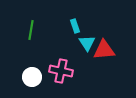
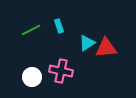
cyan rectangle: moved 16 px left
green line: rotated 54 degrees clockwise
cyan triangle: rotated 30 degrees clockwise
red triangle: moved 2 px right, 2 px up
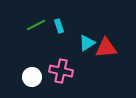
green line: moved 5 px right, 5 px up
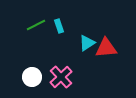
pink cross: moved 6 px down; rotated 35 degrees clockwise
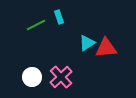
cyan rectangle: moved 9 px up
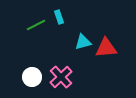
cyan triangle: moved 4 px left, 1 px up; rotated 18 degrees clockwise
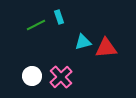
white circle: moved 1 px up
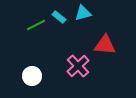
cyan rectangle: rotated 32 degrees counterclockwise
cyan triangle: moved 29 px up
red triangle: moved 1 px left, 3 px up; rotated 10 degrees clockwise
pink cross: moved 17 px right, 11 px up
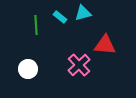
cyan rectangle: moved 1 px right
green line: rotated 66 degrees counterclockwise
pink cross: moved 1 px right, 1 px up
white circle: moved 4 px left, 7 px up
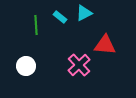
cyan triangle: moved 1 px right; rotated 12 degrees counterclockwise
white circle: moved 2 px left, 3 px up
